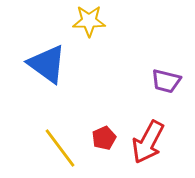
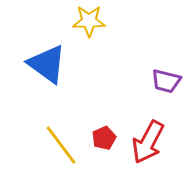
yellow line: moved 1 px right, 3 px up
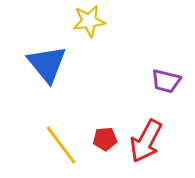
yellow star: rotated 8 degrees counterclockwise
blue triangle: rotated 15 degrees clockwise
red pentagon: moved 1 px right, 1 px down; rotated 20 degrees clockwise
red arrow: moved 2 px left, 1 px up
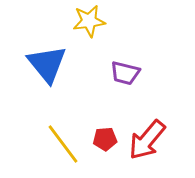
purple trapezoid: moved 41 px left, 8 px up
red arrow: moved 1 px right, 1 px up; rotated 12 degrees clockwise
yellow line: moved 2 px right, 1 px up
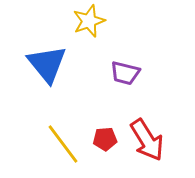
yellow star: rotated 12 degrees counterclockwise
red arrow: rotated 72 degrees counterclockwise
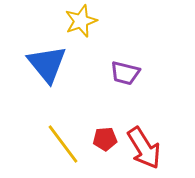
yellow star: moved 8 px left
red arrow: moved 3 px left, 8 px down
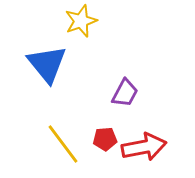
purple trapezoid: moved 20 px down; rotated 76 degrees counterclockwise
red arrow: moved 1 px up; rotated 69 degrees counterclockwise
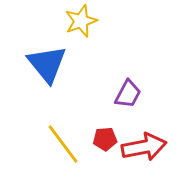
purple trapezoid: moved 3 px right, 1 px down
